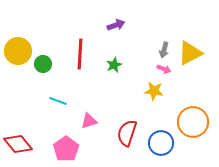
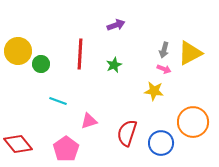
green circle: moved 2 px left
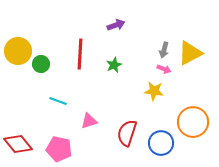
pink pentagon: moved 7 px left; rotated 25 degrees counterclockwise
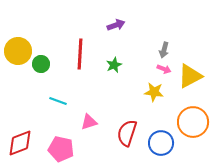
yellow triangle: moved 23 px down
yellow star: moved 1 px down
pink triangle: moved 1 px down
red diamond: moved 2 px right, 1 px up; rotated 72 degrees counterclockwise
pink pentagon: moved 2 px right
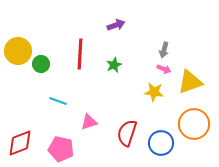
yellow triangle: moved 6 px down; rotated 8 degrees clockwise
orange circle: moved 1 px right, 2 px down
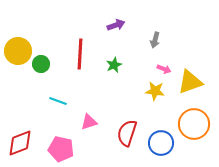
gray arrow: moved 9 px left, 10 px up
yellow star: moved 1 px right, 1 px up
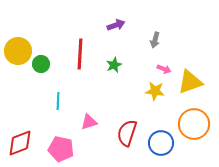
cyan line: rotated 72 degrees clockwise
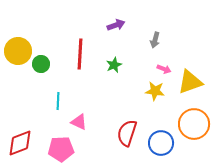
pink triangle: moved 10 px left; rotated 42 degrees clockwise
pink pentagon: rotated 15 degrees counterclockwise
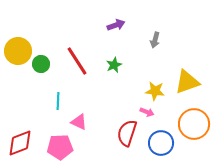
red line: moved 3 px left, 7 px down; rotated 36 degrees counterclockwise
pink arrow: moved 17 px left, 43 px down
yellow triangle: moved 3 px left
pink pentagon: moved 1 px left, 2 px up
